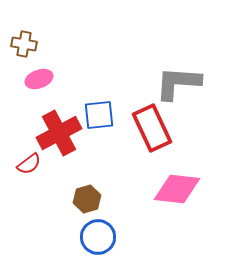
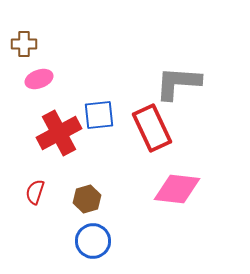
brown cross: rotated 10 degrees counterclockwise
red semicircle: moved 6 px right, 28 px down; rotated 145 degrees clockwise
blue circle: moved 5 px left, 4 px down
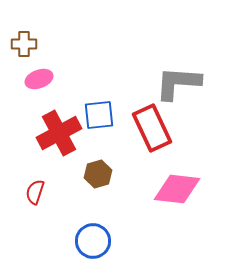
brown hexagon: moved 11 px right, 25 px up
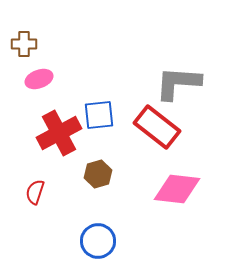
red rectangle: moved 5 px right, 1 px up; rotated 27 degrees counterclockwise
blue circle: moved 5 px right
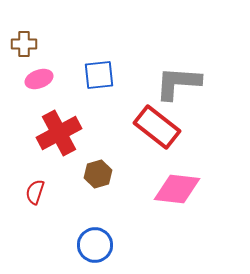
blue square: moved 40 px up
blue circle: moved 3 px left, 4 px down
